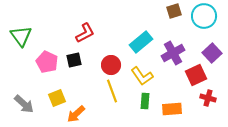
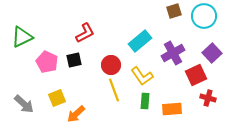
green triangle: moved 1 px right, 1 px down; rotated 40 degrees clockwise
cyan rectangle: moved 1 px left, 1 px up
yellow line: moved 2 px right, 1 px up
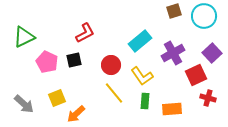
green triangle: moved 2 px right
yellow line: moved 3 px down; rotated 20 degrees counterclockwise
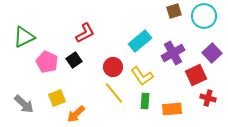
black square: rotated 21 degrees counterclockwise
red circle: moved 2 px right, 2 px down
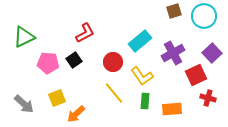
pink pentagon: moved 1 px right, 1 px down; rotated 20 degrees counterclockwise
red circle: moved 5 px up
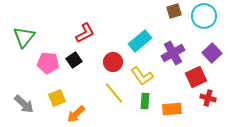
green triangle: rotated 25 degrees counterclockwise
red square: moved 2 px down
